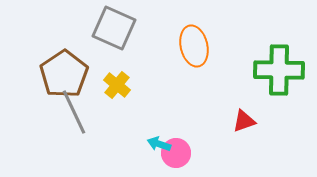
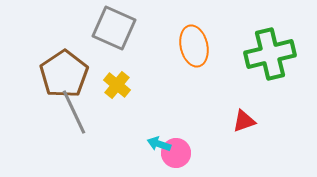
green cross: moved 9 px left, 16 px up; rotated 15 degrees counterclockwise
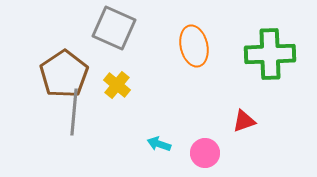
green cross: rotated 12 degrees clockwise
gray line: rotated 30 degrees clockwise
pink circle: moved 29 px right
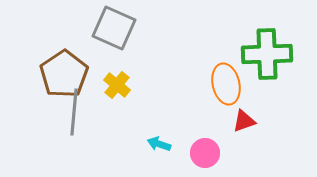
orange ellipse: moved 32 px right, 38 px down
green cross: moved 3 px left
